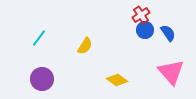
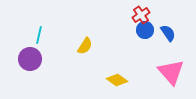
cyan line: moved 3 px up; rotated 24 degrees counterclockwise
purple circle: moved 12 px left, 20 px up
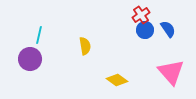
blue semicircle: moved 4 px up
yellow semicircle: rotated 42 degrees counterclockwise
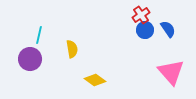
yellow semicircle: moved 13 px left, 3 px down
yellow diamond: moved 22 px left
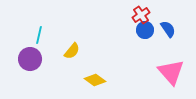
yellow semicircle: moved 2 px down; rotated 48 degrees clockwise
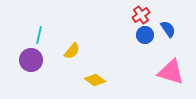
blue circle: moved 5 px down
purple circle: moved 1 px right, 1 px down
pink triangle: rotated 32 degrees counterclockwise
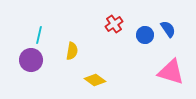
red cross: moved 27 px left, 9 px down
yellow semicircle: rotated 30 degrees counterclockwise
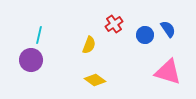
yellow semicircle: moved 17 px right, 6 px up; rotated 12 degrees clockwise
pink triangle: moved 3 px left
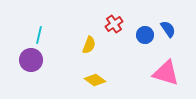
pink triangle: moved 2 px left, 1 px down
